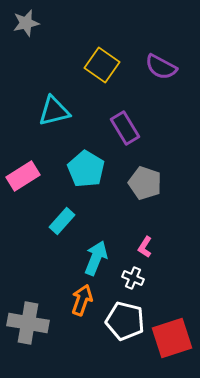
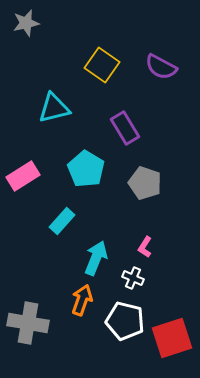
cyan triangle: moved 3 px up
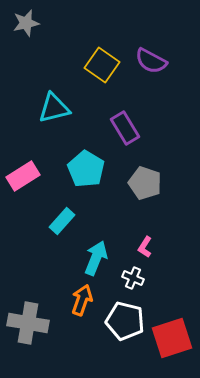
purple semicircle: moved 10 px left, 6 px up
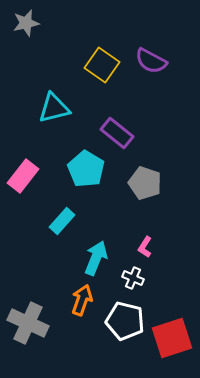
purple rectangle: moved 8 px left, 5 px down; rotated 20 degrees counterclockwise
pink rectangle: rotated 20 degrees counterclockwise
gray cross: rotated 15 degrees clockwise
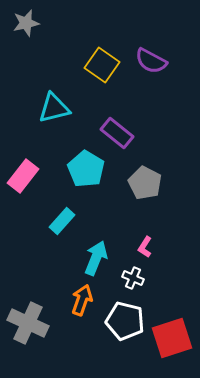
gray pentagon: rotated 8 degrees clockwise
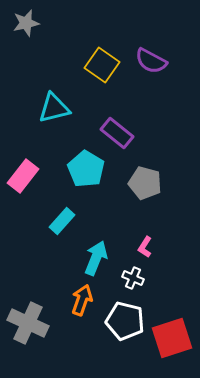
gray pentagon: rotated 12 degrees counterclockwise
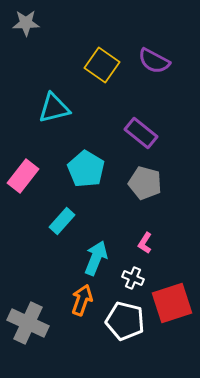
gray star: rotated 12 degrees clockwise
purple semicircle: moved 3 px right
purple rectangle: moved 24 px right
pink L-shape: moved 4 px up
red square: moved 35 px up
